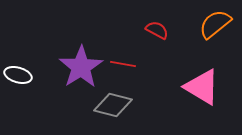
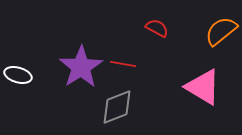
orange semicircle: moved 6 px right, 7 px down
red semicircle: moved 2 px up
pink triangle: moved 1 px right
gray diamond: moved 4 px right, 2 px down; rotated 36 degrees counterclockwise
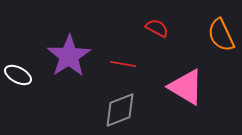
orange semicircle: moved 4 px down; rotated 76 degrees counterclockwise
purple star: moved 12 px left, 11 px up
white ellipse: rotated 12 degrees clockwise
pink triangle: moved 17 px left
gray diamond: moved 3 px right, 3 px down
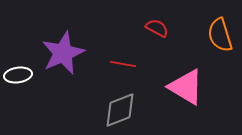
orange semicircle: moved 1 px left; rotated 8 degrees clockwise
purple star: moved 6 px left, 3 px up; rotated 9 degrees clockwise
white ellipse: rotated 36 degrees counterclockwise
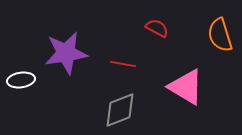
purple star: moved 3 px right; rotated 15 degrees clockwise
white ellipse: moved 3 px right, 5 px down
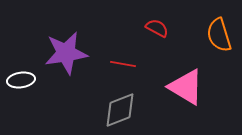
orange semicircle: moved 1 px left
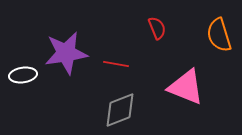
red semicircle: rotated 40 degrees clockwise
red line: moved 7 px left
white ellipse: moved 2 px right, 5 px up
pink triangle: rotated 9 degrees counterclockwise
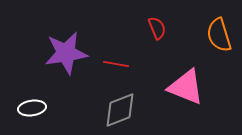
white ellipse: moved 9 px right, 33 px down
